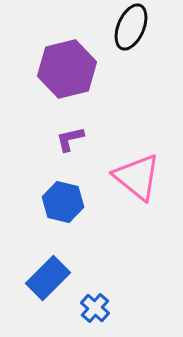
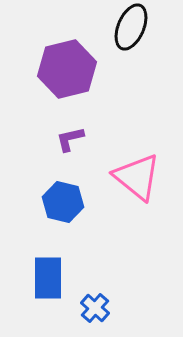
blue rectangle: rotated 45 degrees counterclockwise
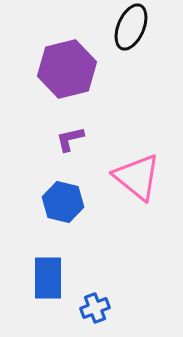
blue cross: rotated 28 degrees clockwise
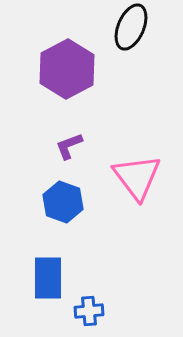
purple hexagon: rotated 14 degrees counterclockwise
purple L-shape: moved 1 px left, 7 px down; rotated 8 degrees counterclockwise
pink triangle: rotated 14 degrees clockwise
blue hexagon: rotated 6 degrees clockwise
blue cross: moved 6 px left, 3 px down; rotated 16 degrees clockwise
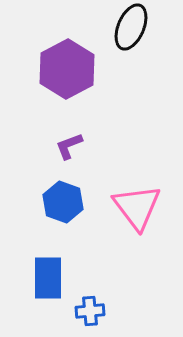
pink triangle: moved 30 px down
blue cross: moved 1 px right
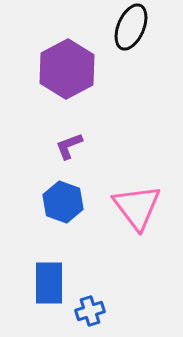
blue rectangle: moved 1 px right, 5 px down
blue cross: rotated 12 degrees counterclockwise
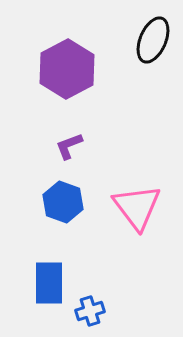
black ellipse: moved 22 px right, 13 px down
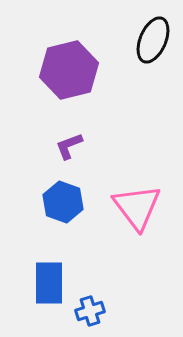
purple hexagon: moved 2 px right, 1 px down; rotated 14 degrees clockwise
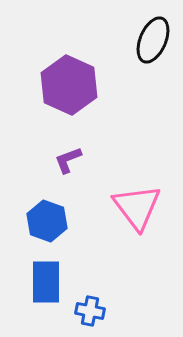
purple hexagon: moved 15 px down; rotated 22 degrees counterclockwise
purple L-shape: moved 1 px left, 14 px down
blue hexagon: moved 16 px left, 19 px down
blue rectangle: moved 3 px left, 1 px up
blue cross: rotated 28 degrees clockwise
